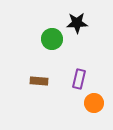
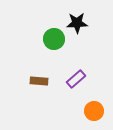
green circle: moved 2 px right
purple rectangle: moved 3 px left; rotated 36 degrees clockwise
orange circle: moved 8 px down
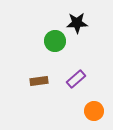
green circle: moved 1 px right, 2 px down
brown rectangle: rotated 12 degrees counterclockwise
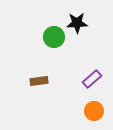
green circle: moved 1 px left, 4 px up
purple rectangle: moved 16 px right
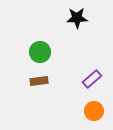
black star: moved 5 px up
green circle: moved 14 px left, 15 px down
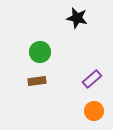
black star: rotated 15 degrees clockwise
brown rectangle: moved 2 px left
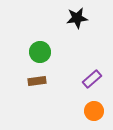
black star: rotated 20 degrees counterclockwise
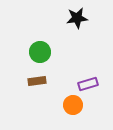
purple rectangle: moved 4 px left, 5 px down; rotated 24 degrees clockwise
orange circle: moved 21 px left, 6 px up
